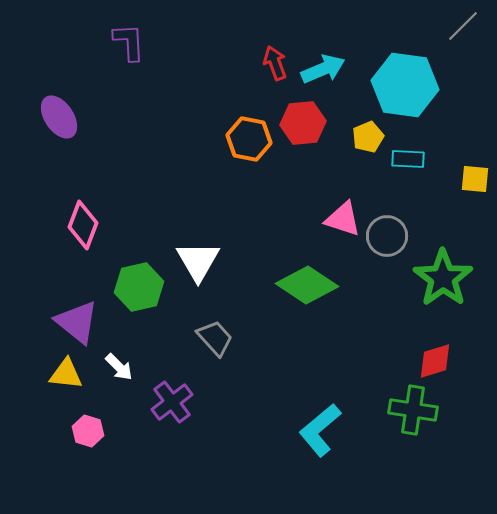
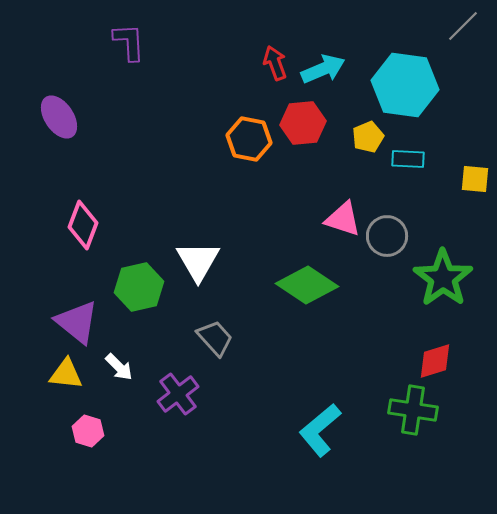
purple cross: moved 6 px right, 8 px up
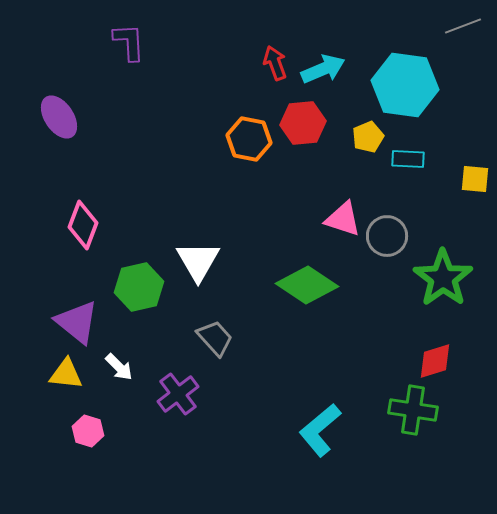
gray line: rotated 24 degrees clockwise
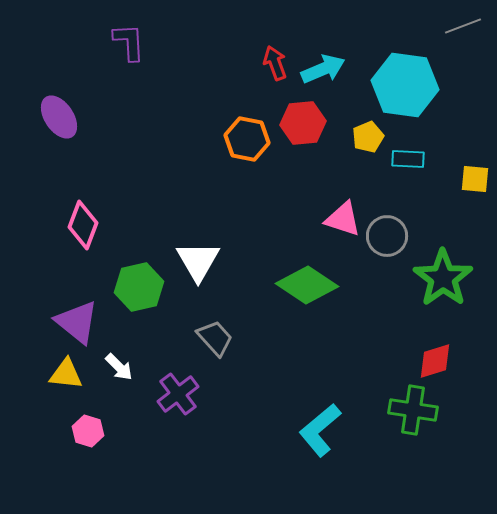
orange hexagon: moved 2 px left
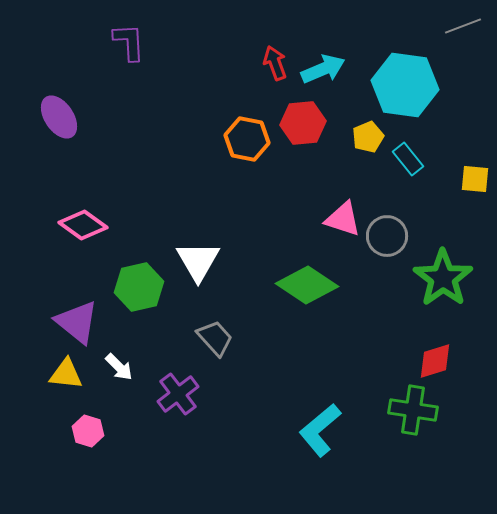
cyan rectangle: rotated 48 degrees clockwise
pink diamond: rotated 75 degrees counterclockwise
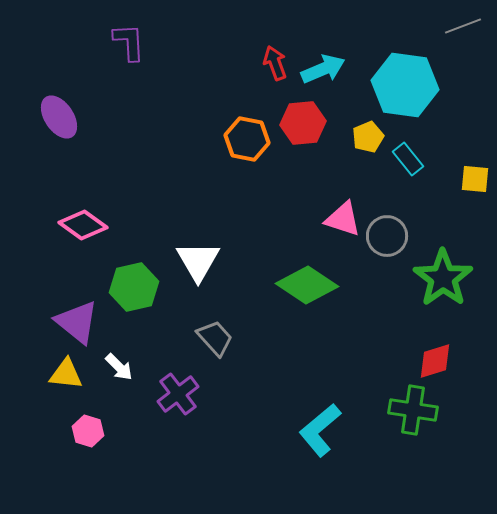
green hexagon: moved 5 px left
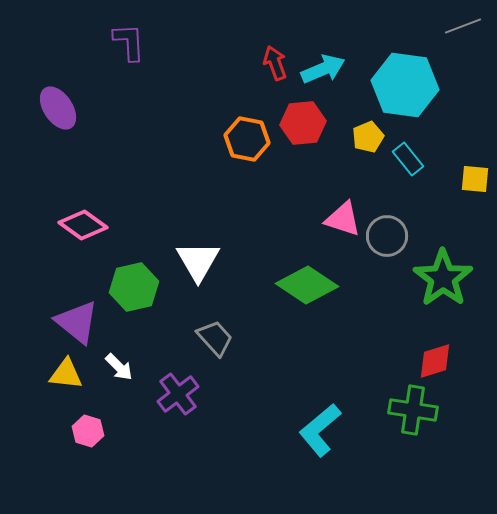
purple ellipse: moved 1 px left, 9 px up
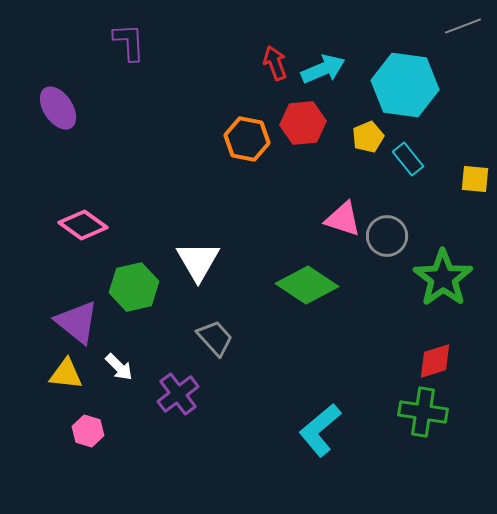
green cross: moved 10 px right, 2 px down
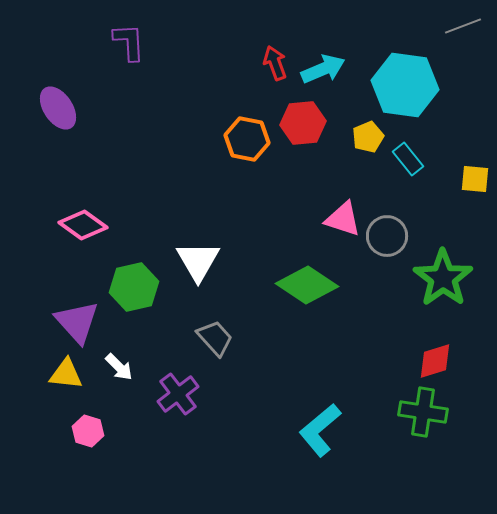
purple triangle: rotated 9 degrees clockwise
